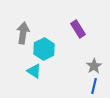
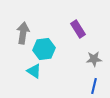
cyan hexagon: rotated 20 degrees clockwise
gray star: moved 7 px up; rotated 28 degrees clockwise
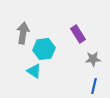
purple rectangle: moved 5 px down
gray star: moved 1 px left
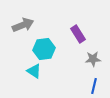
gray arrow: moved 8 px up; rotated 60 degrees clockwise
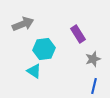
gray arrow: moved 1 px up
gray star: rotated 14 degrees counterclockwise
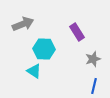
purple rectangle: moved 1 px left, 2 px up
cyan hexagon: rotated 10 degrees clockwise
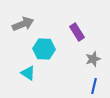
cyan triangle: moved 6 px left, 2 px down
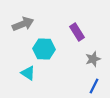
blue line: rotated 14 degrees clockwise
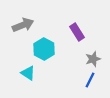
gray arrow: moved 1 px down
cyan hexagon: rotated 25 degrees clockwise
blue line: moved 4 px left, 6 px up
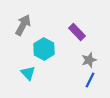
gray arrow: rotated 40 degrees counterclockwise
purple rectangle: rotated 12 degrees counterclockwise
gray star: moved 4 px left, 1 px down
cyan triangle: rotated 14 degrees clockwise
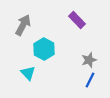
purple rectangle: moved 12 px up
